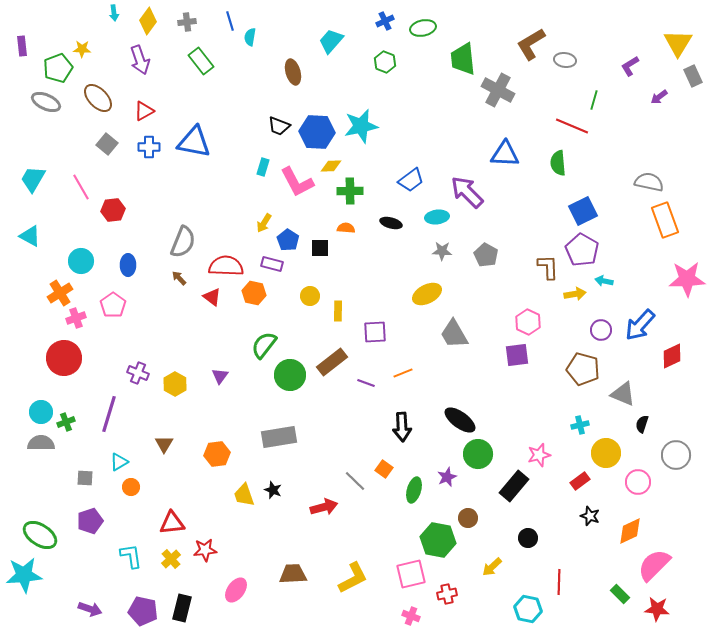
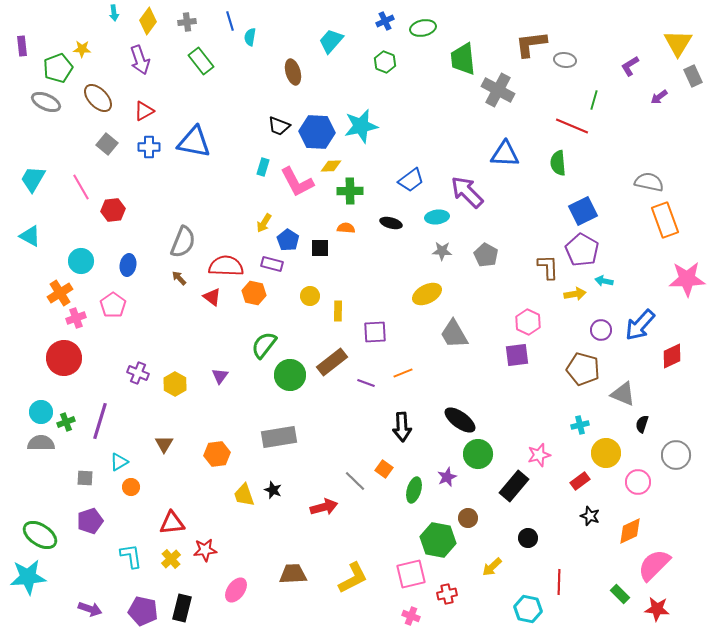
brown L-shape at (531, 44): rotated 24 degrees clockwise
blue ellipse at (128, 265): rotated 10 degrees clockwise
purple line at (109, 414): moved 9 px left, 7 px down
cyan star at (24, 575): moved 4 px right, 2 px down
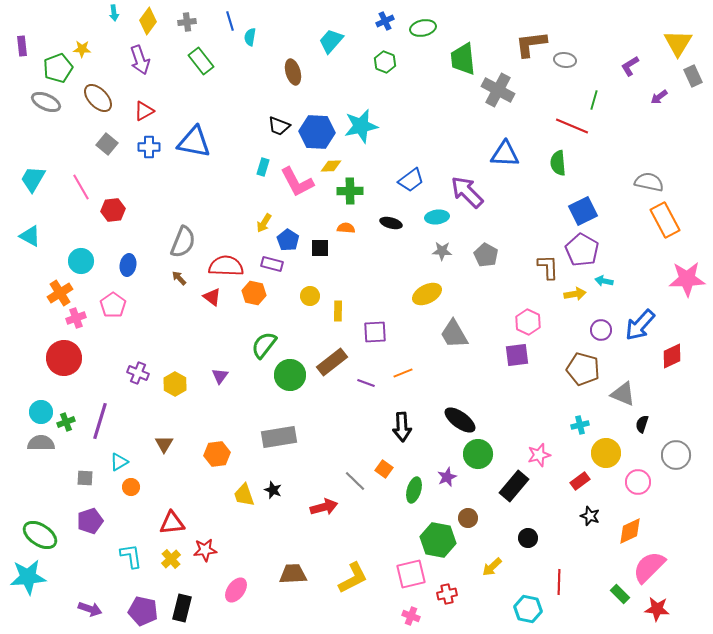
orange rectangle at (665, 220): rotated 8 degrees counterclockwise
pink semicircle at (654, 565): moved 5 px left, 2 px down
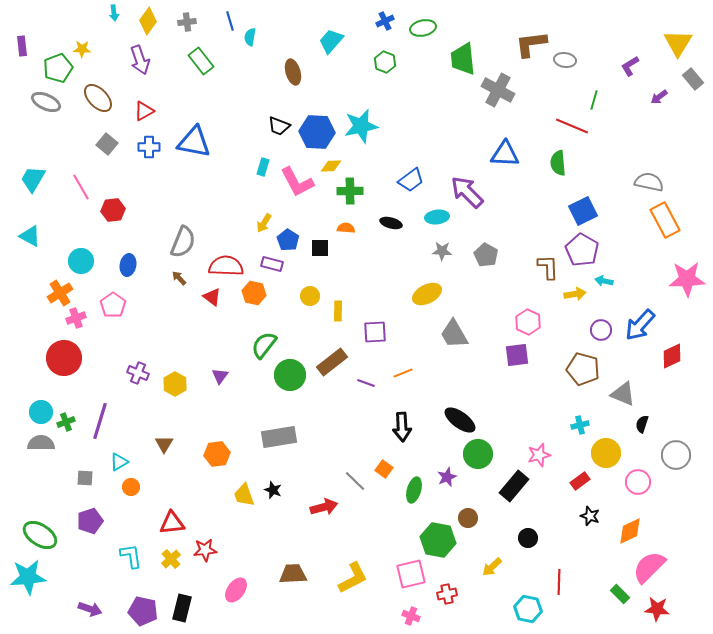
gray rectangle at (693, 76): moved 3 px down; rotated 15 degrees counterclockwise
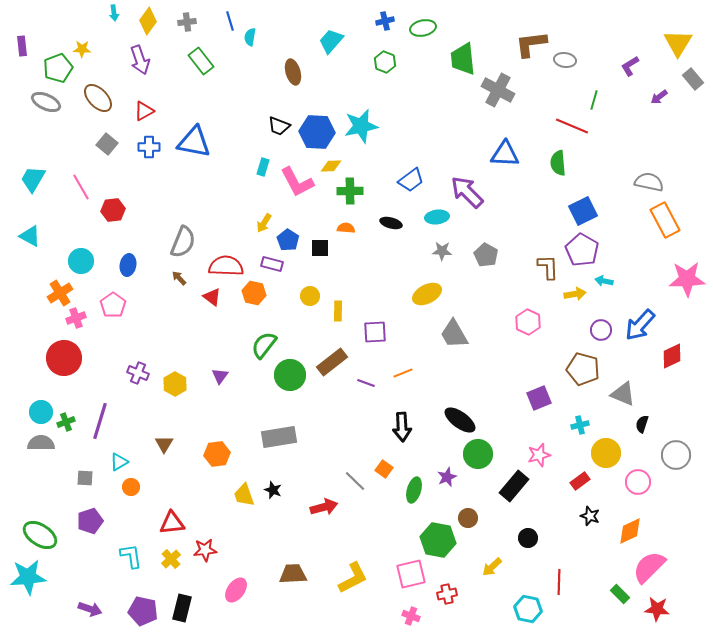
blue cross at (385, 21): rotated 12 degrees clockwise
purple square at (517, 355): moved 22 px right, 43 px down; rotated 15 degrees counterclockwise
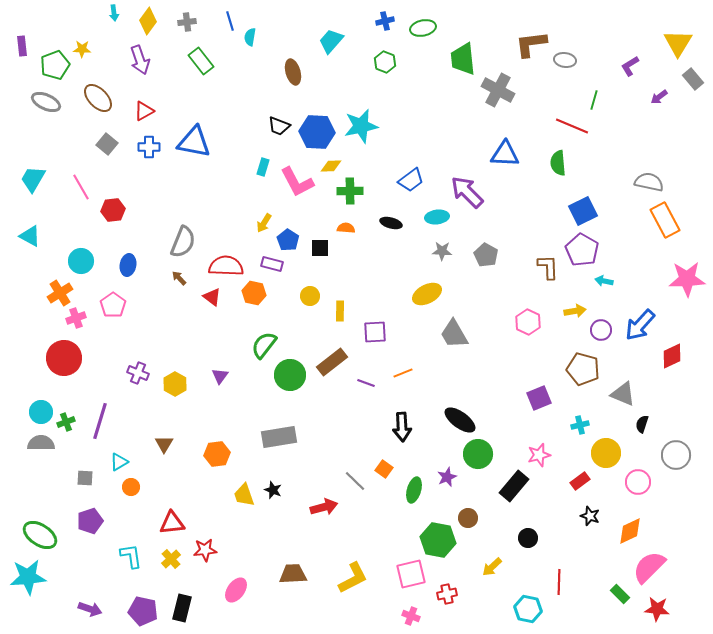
green pentagon at (58, 68): moved 3 px left, 3 px up
yellow arrow at (575, 294): moved 17 px down
yellow rectangle at (338, 311): moved 2 px right
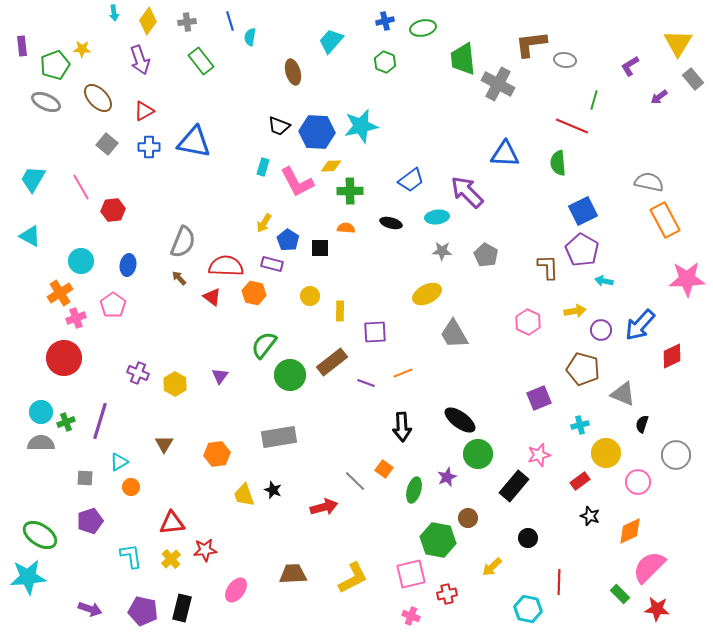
gray cross at (498, 90): moved 6 px up
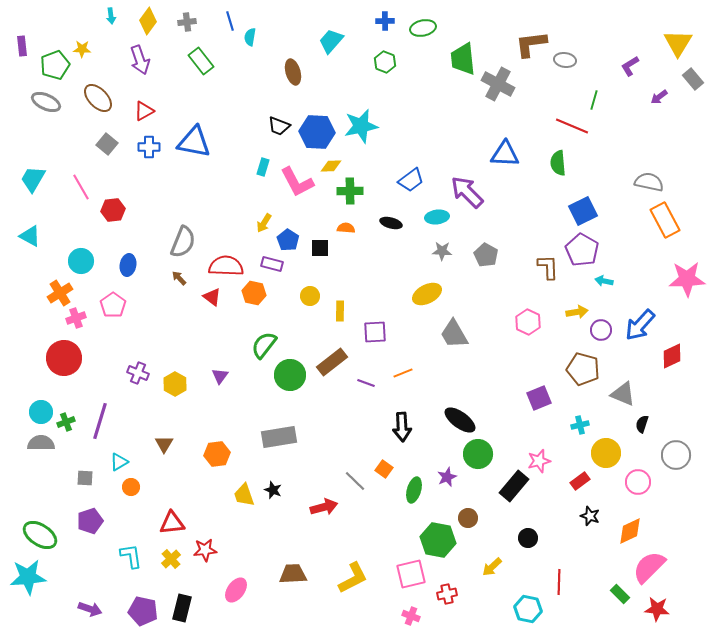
cyan arrow at (114, 13): moved 3 px left, 3 px down
blue cross at (385, 21): rotated 12 degrees clockwise
yellow arrow at (575, 311): moved 2 px right, 1 px down
pink star at (539, 455): moved 6 px down
